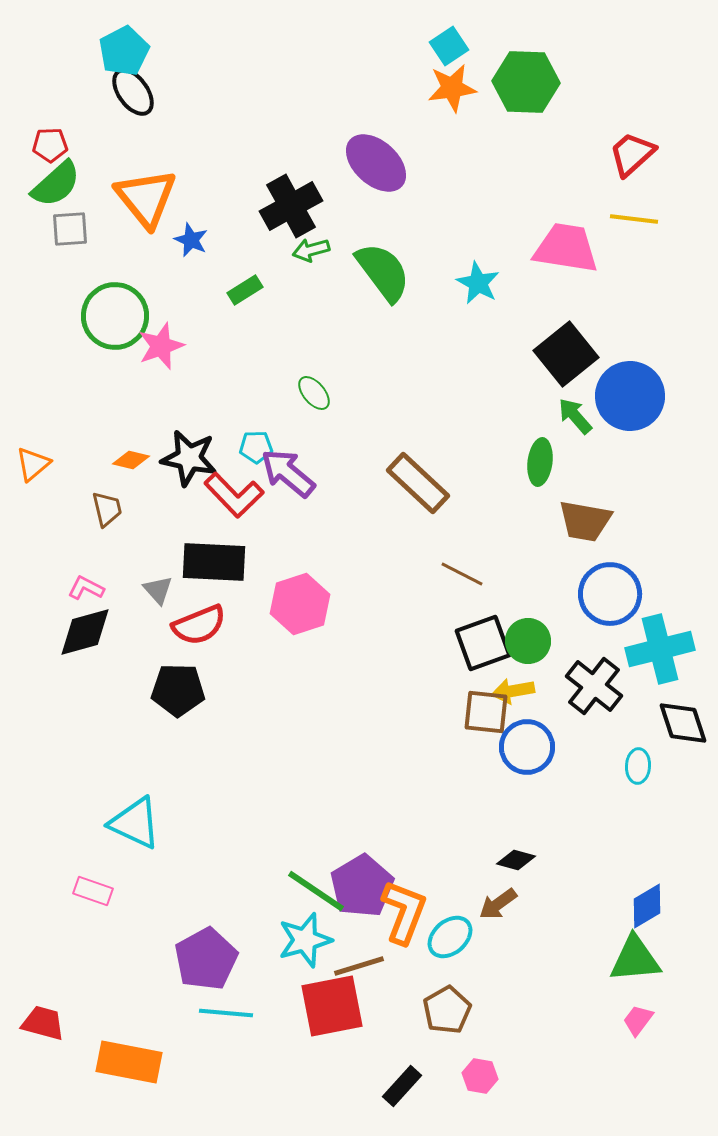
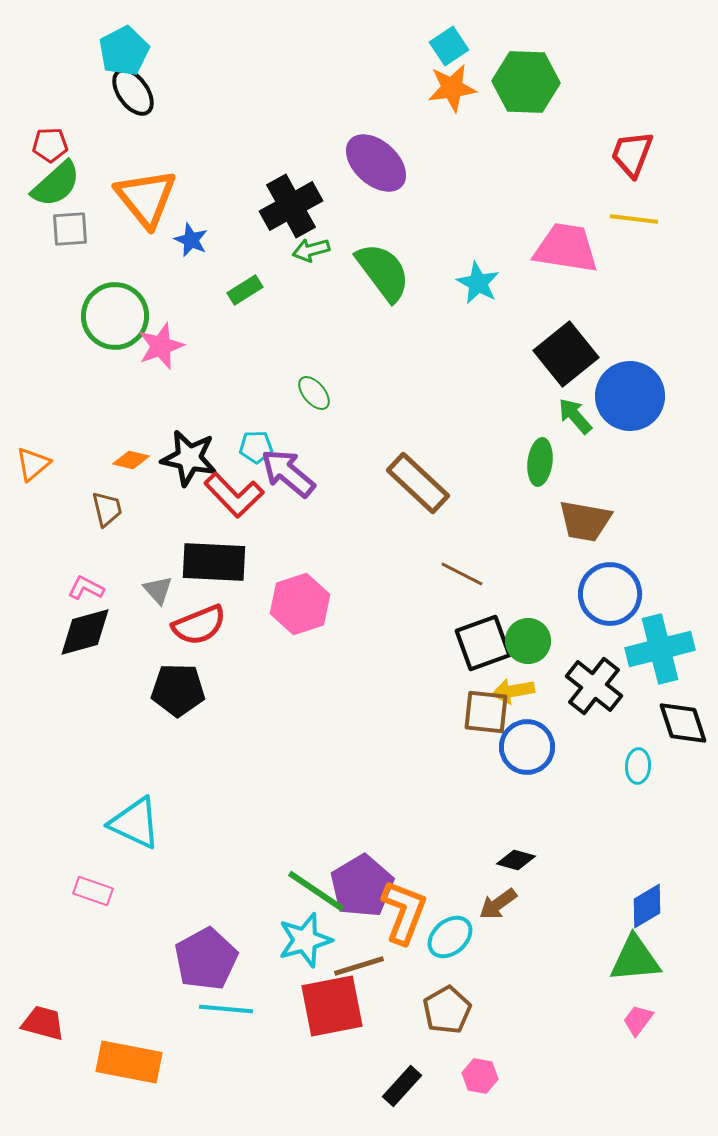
red trapezoid at (632, 154): rotated 27 degrees counterclockwise
cyan line at (226, 1013): moved 4 px up
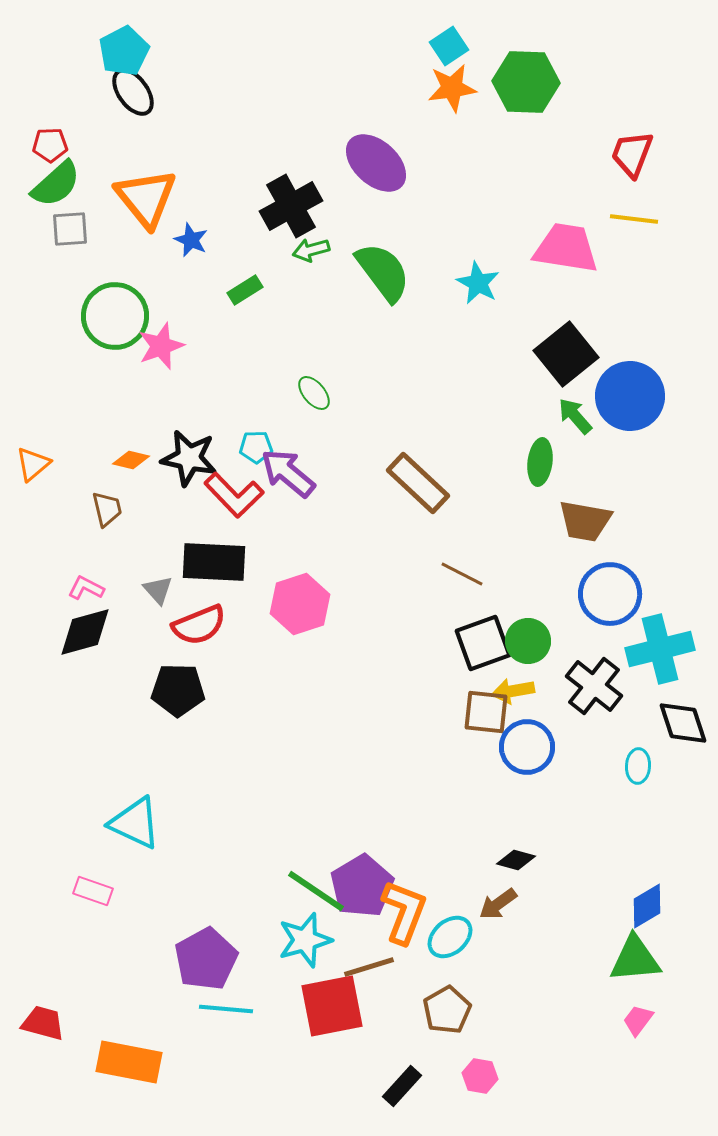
brown line at (359, 966): moved 10 px right, 1 px down
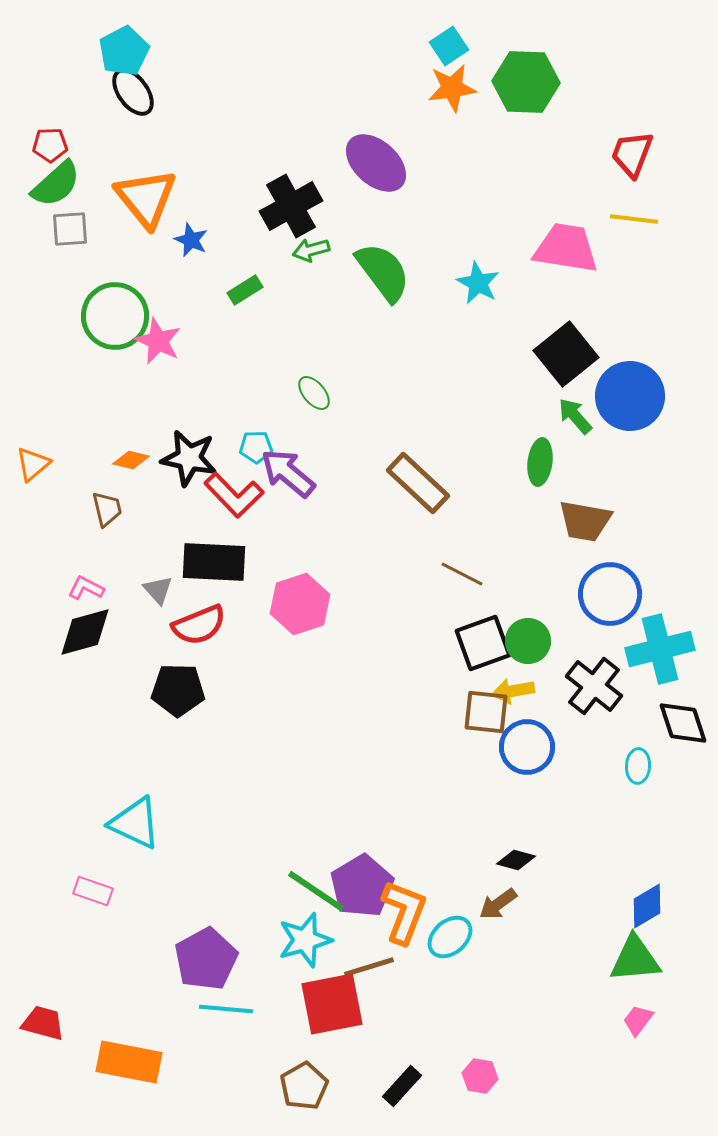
pink star at (161, 346): moved 3 px left, 5 px up; rotated 27 degrees counterclockwise
red square at (332, 1006): moved 2 px up
brown pentagon at (447, 1010): moved 143 px left, 76 px down
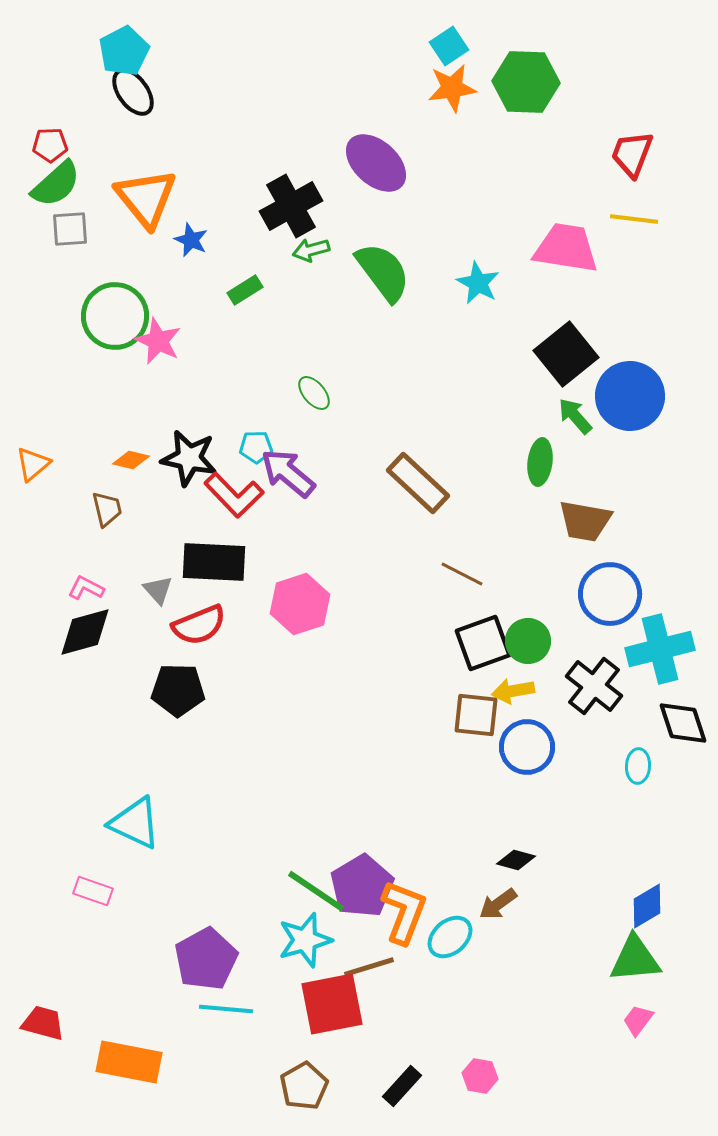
brown square at (486, 712): moved 10 px left, 3 px down
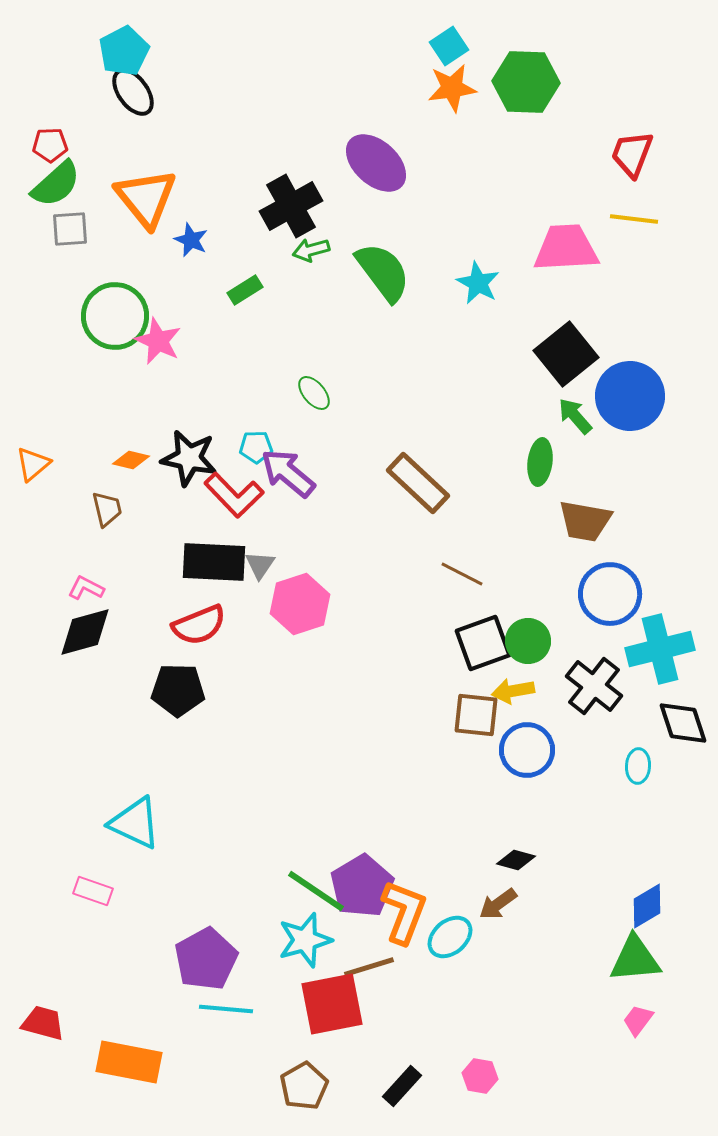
pink trapezoid at (566, 248): rotated 12 degrees counterclockwise
gray triangle at (158, 590): moved 102 px right, 25 px up; rotated 16 degrees clockwise
blue circle at (527, 747): moved 3 px down
